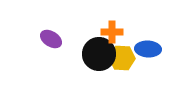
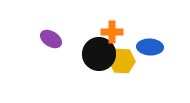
blue ellipse: moved 2 px right, 2 px up
yellow hexagon: moved 3 px down
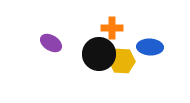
orange cross: moved 4 px up
purple ellipse: moved 4 px down
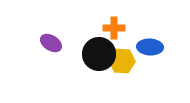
orange cross: moved 2 px right
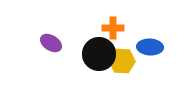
orange cross: moved 1 px left
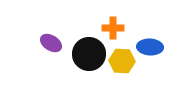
black circle: moved 10 px left
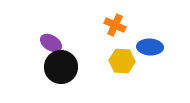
orange cross: moved 2 px right, 3 px up; rotated 25 degrees clockwise
black circle: moved 28 px left, 13 px down
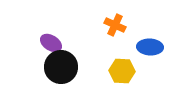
yellow hexagon: moved 10 px down
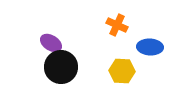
orange cross: moved 2 px right
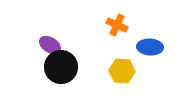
purple ellipse: moved 1 px left, 2 px down
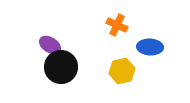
yellow hexagon: rotated 15 degrees counterclockwise
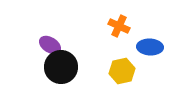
orange cross: moved 2 px right, 1 px down
